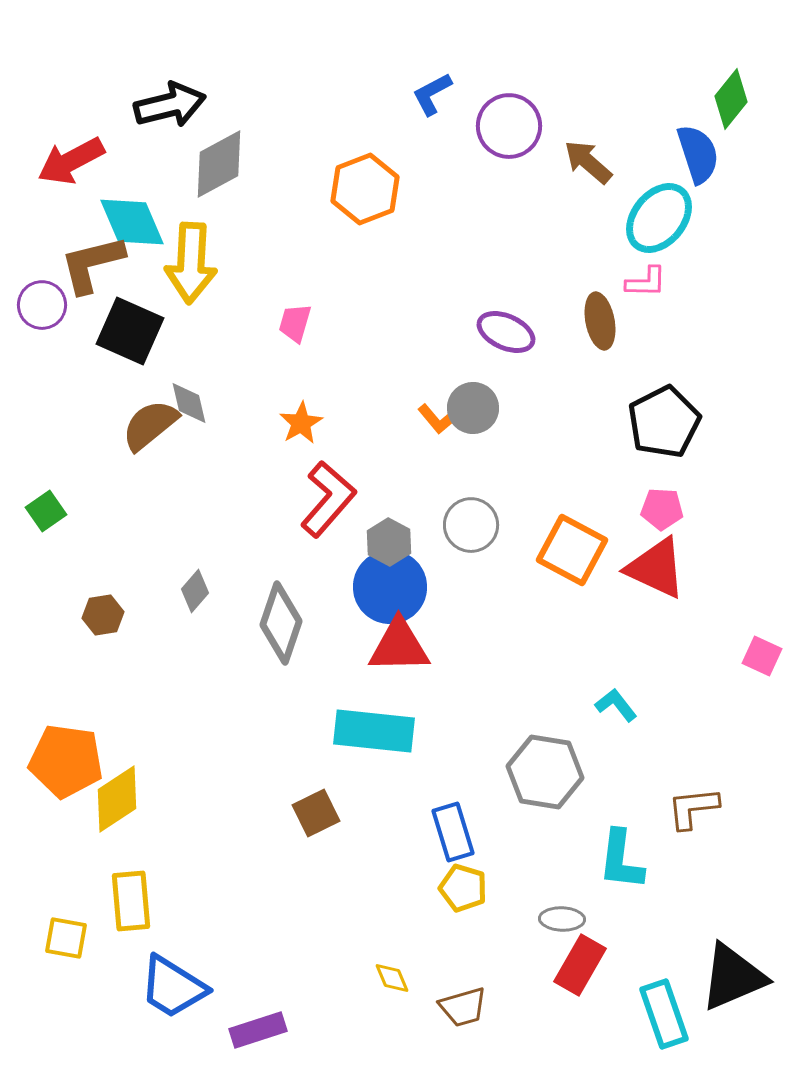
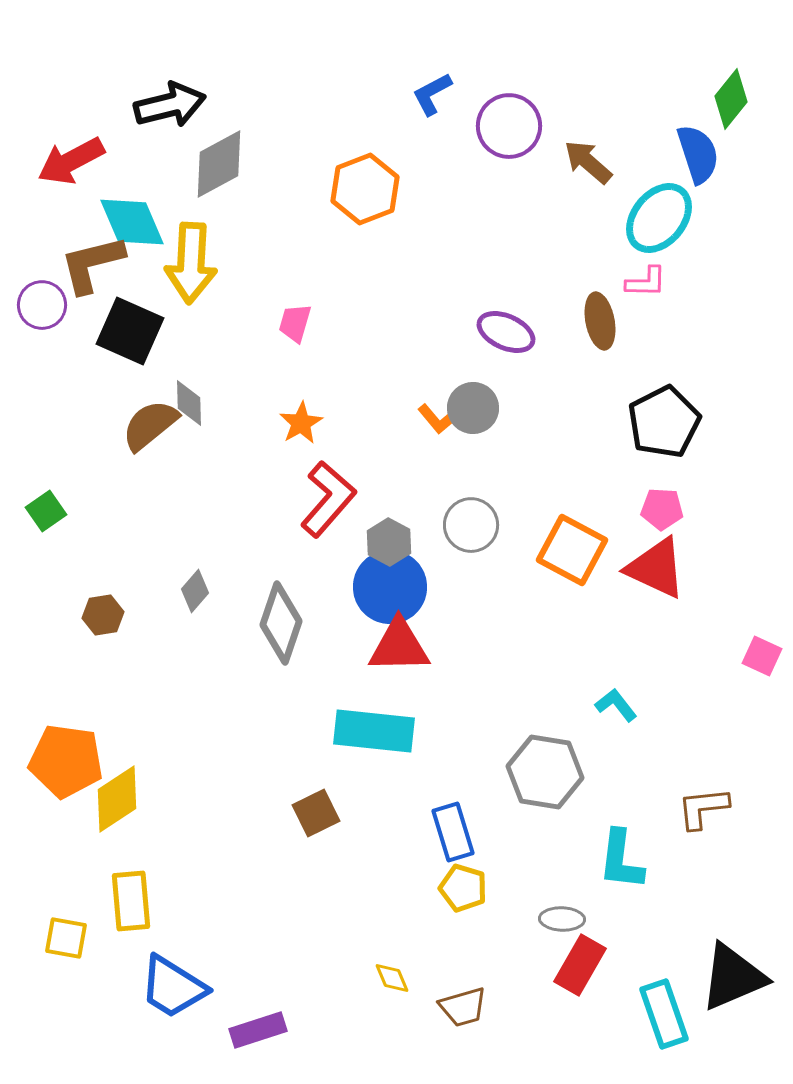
gray diamond at (189, 403): rotated 12 degrees clockwise
brown L-shape at (693, 808): moved 10 px right
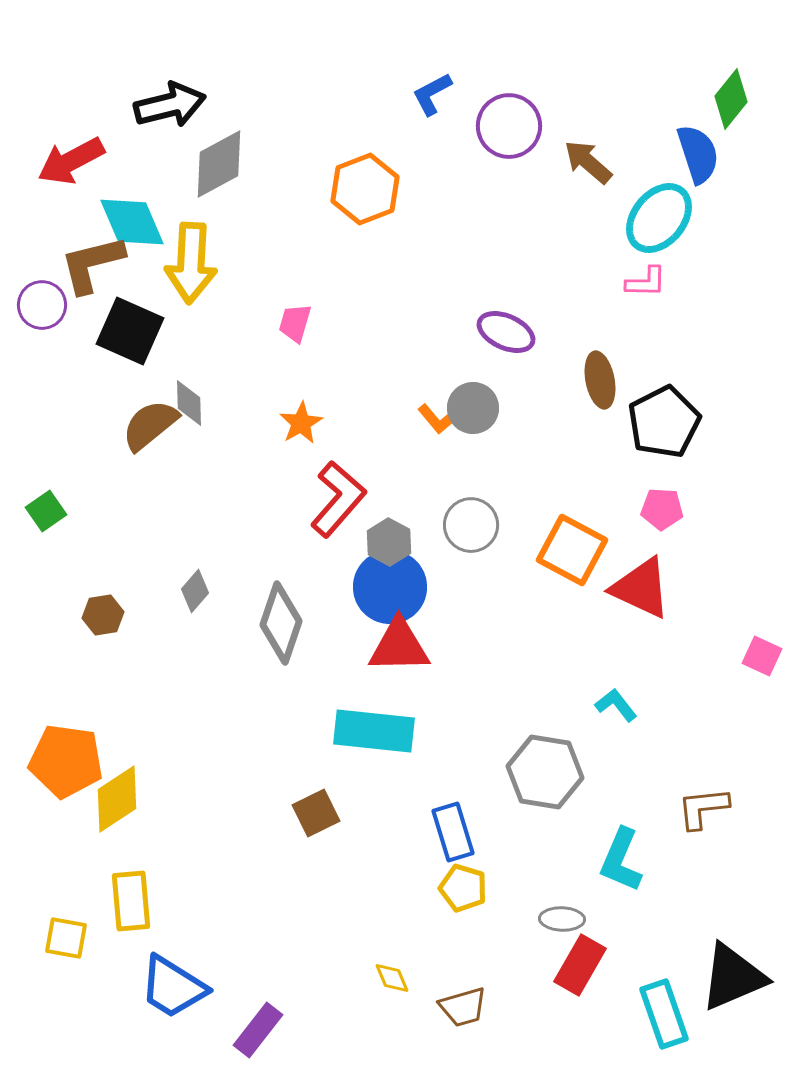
brown ellipse at (600, 321): moved 59 px down
red L-shape at (328, 499): moved 10 px right
red triangle at (656, 568): moved 15 px left, 20 px down
cyan L-shape at (621, 860): rotated 16 degrees clockwise
purple rectangle at (258, 1030): rotated 34 degrees counterclockwise
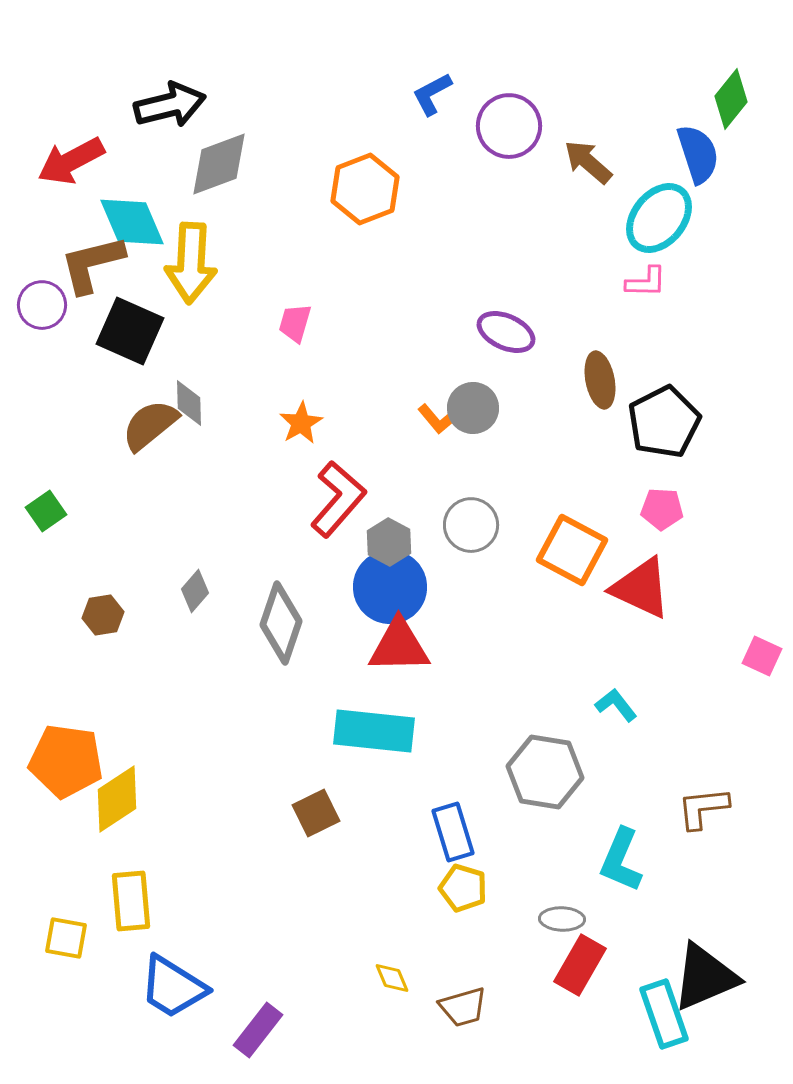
gray diamond at (219, 164): rotated 8 degrees clockwise
black triangle at (733, 977): moved 28 px left
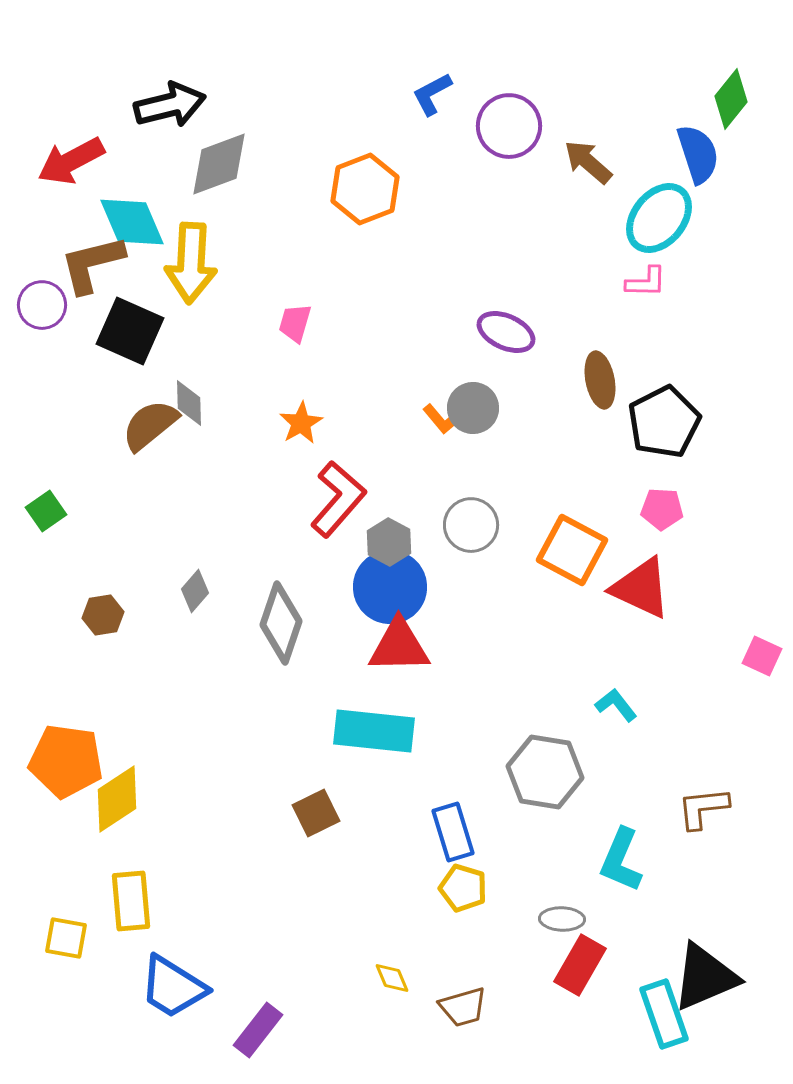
orange L-shape at (437, 419): moved 5 px right
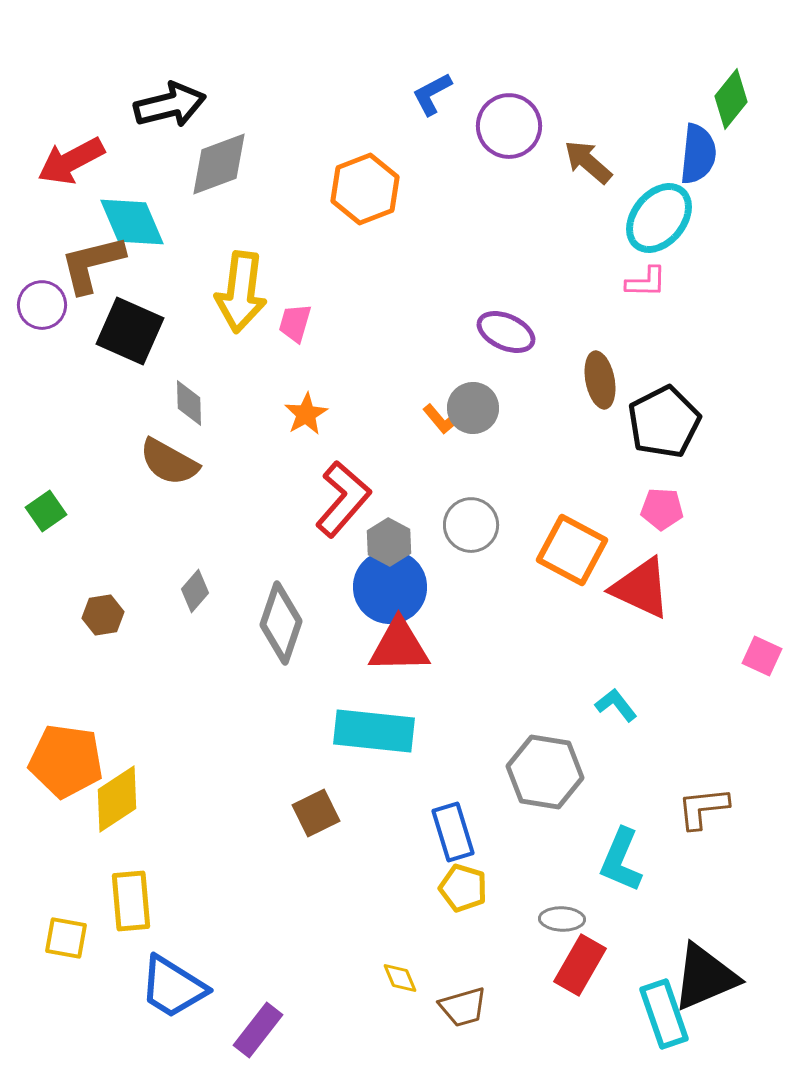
blue semicircle at (698, 154): rotated 24 degrees clockwise
yellow arrow at (191, 263): moved 50 px right, 29 px down; rotated 4 degrees clockwise
orange star at (301, 423): moved 5 px right, 9 px up
brown semicircle at (150, 425): moved 19 px right, 37 px down; rotated 112 degrees counterclockwise
red L-shape at (338, 499): moved 5 px right
yellow diamond at (392, 978): moved 8 px right
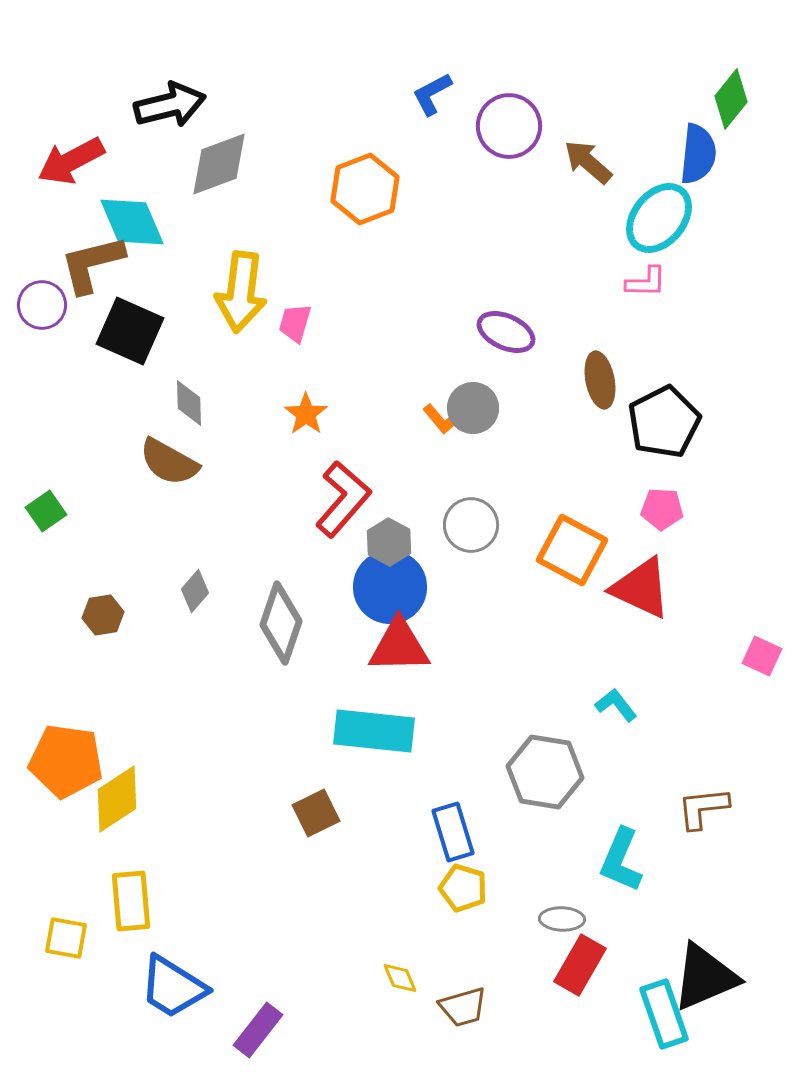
orange star at (306, 414): rotated 6 degrees counterclockwise
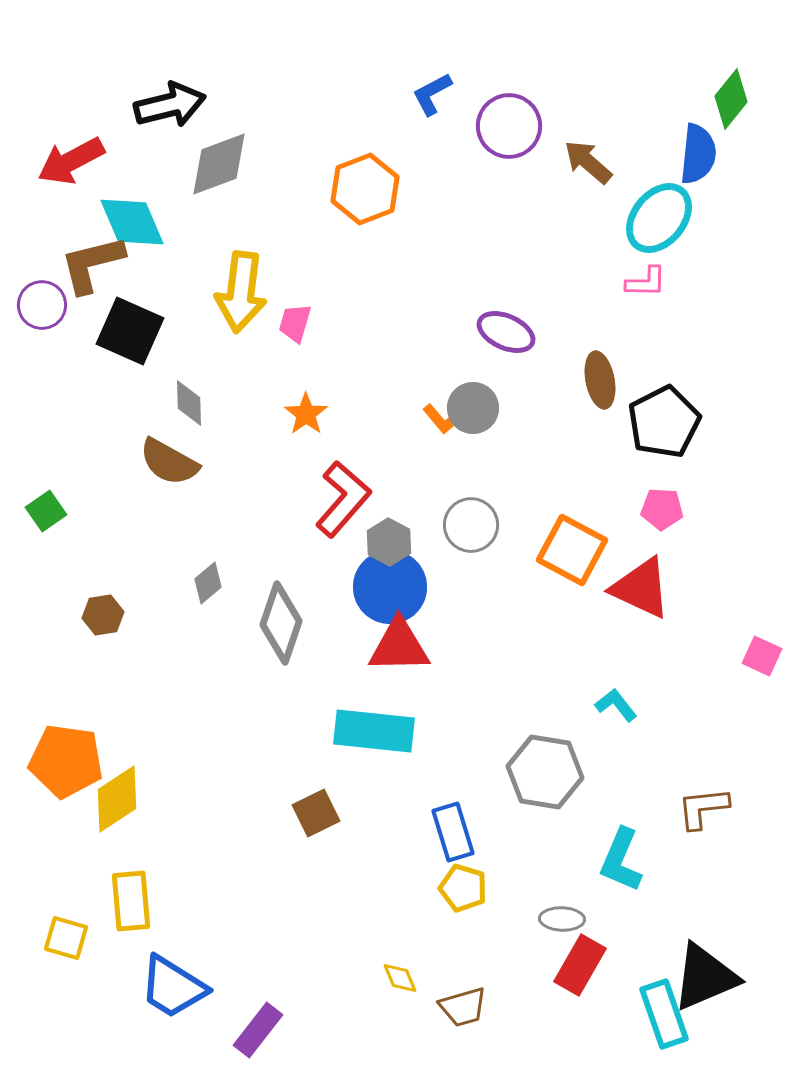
gray diamond at (195, 591): moved 13 px right, 8 px up; rotated 9 degrees clockwise
yellow square at (66, 938): rotated 6 degrees clockwise
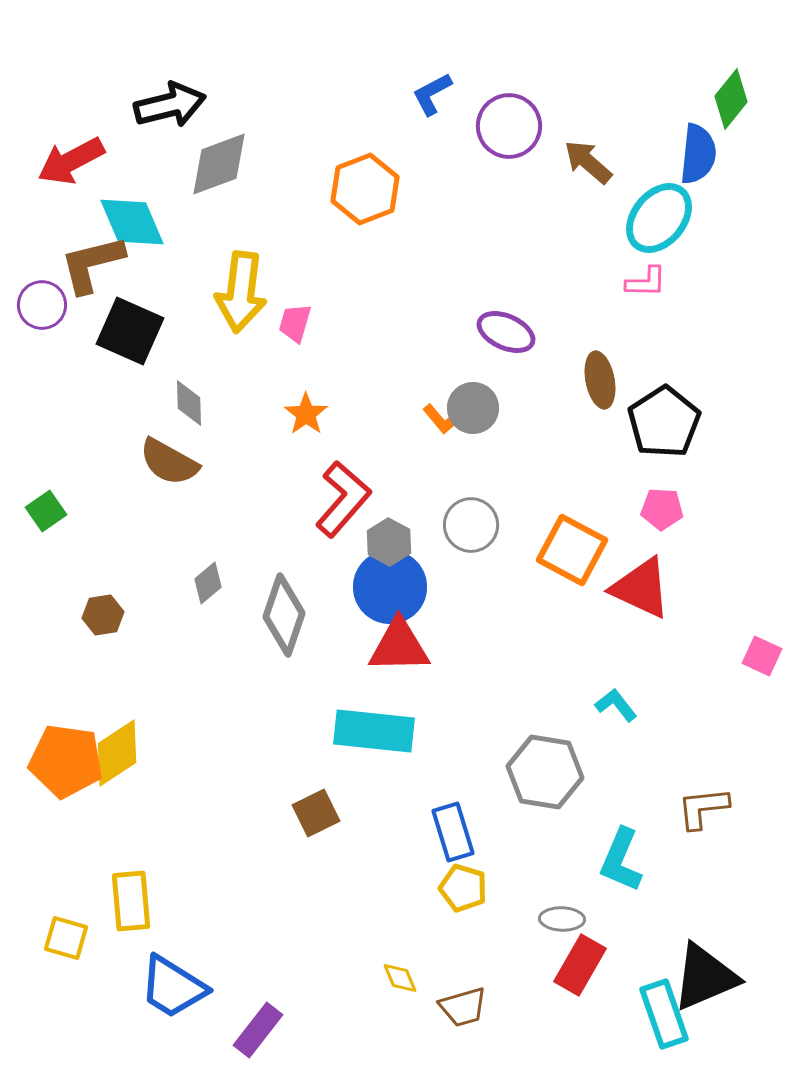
black pentagon at (664, 422): rotated 6 degrees counterclockwise
gray diamond at (281, 623): moved 3 px right, 8 px up
yellow diamond at (117, 799): moved 46 px up
